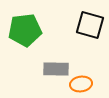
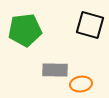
gray rectangle: moved 1 px left, 1 px down
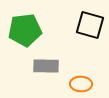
gray rectangle: moved 9 px left, 4 px up
orange ellipse: rotated 10 degrees clockwise
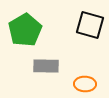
green pentagon: rotated 24 degrees counterclockwise
orange ellipse: moved 4 px right
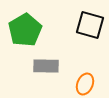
orange ellipse: rotated 70 degrees counterclockwise
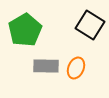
black square: rotated 16 degrees clockwise
orange ellipse: moved 9 px left, 16 px up
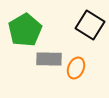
gray rectangle: moved 3 px right, 7 px up
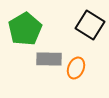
green pentagon: moved 1 px up
